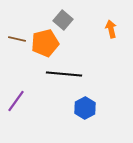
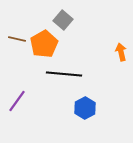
orange arrow: moved 10 px right, 23 px down
orange pentagon: moved 1 px left, 1 px down; rotated 16 degrees counterclockwise
purple line: moved 1 px right
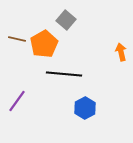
gray square: moved 3 px right
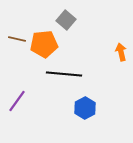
orange pentagon: rotated 24 degrees clockwise
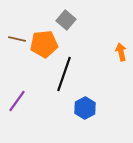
black line: rotated 76 degrees counterclockwise
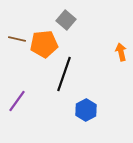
blue hexagon: moved 1 px right, 2 px down
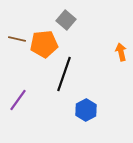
purple line: moved 1 px right, 1 px up
